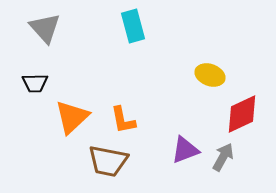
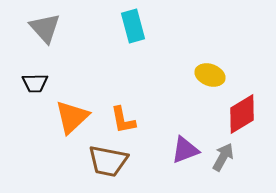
red diamond: rotated 6 degrees counterclockwise
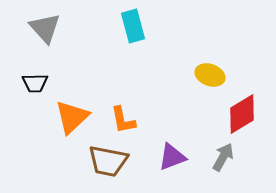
purple triangle: moved 13 px left, 7 px down
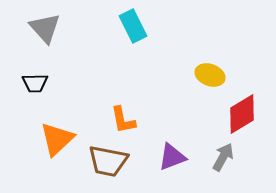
cyan rectangle: rotated 12 degrees counterclockwise
orange triangle: moved 15 px left, 22 px down
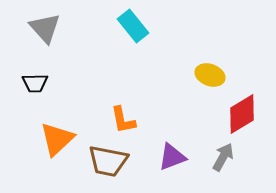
cyan rectangle: rotated 12 degrees counterclockwise
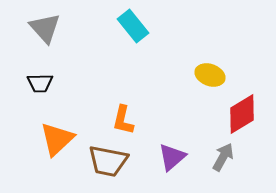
black trapezoid: moved 5 px right
orange L-shape: rotated 24 degrees clockwise
purple triangle: rotated 20 degrees counterclockwise
